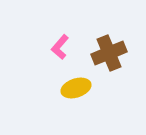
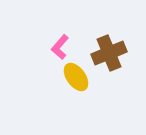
yellow ellipse: moved 11 px up; rotated 72 degrees clockwise
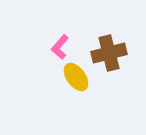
brown cross: rotated 8 degrees clockwise
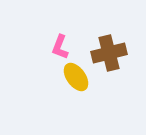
pink L-shape: rotated 20 degrees counterclockwise
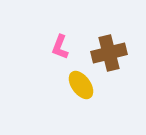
yellow ellipse: moved 5 px right, 8 px down
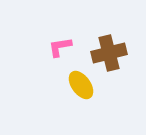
pink L-shape: rotated 60 degrees clockwise
